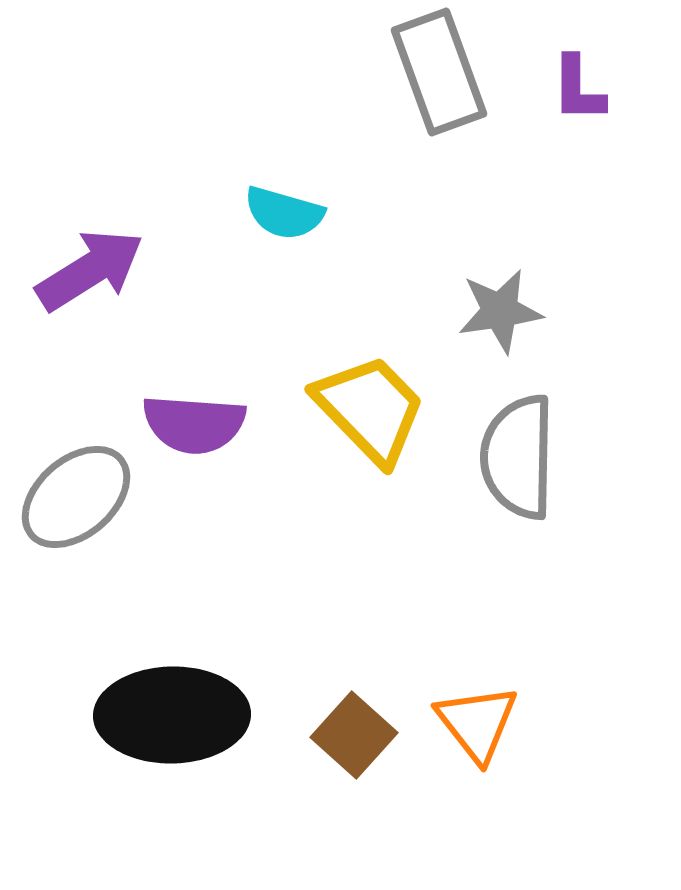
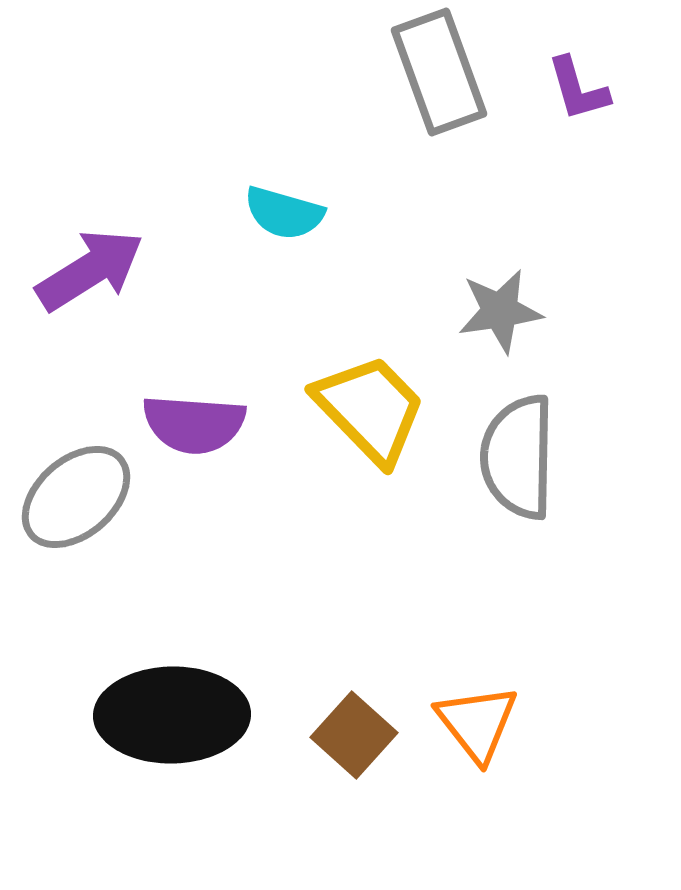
purple L-shape: rotated 16 degrees counterclockwise
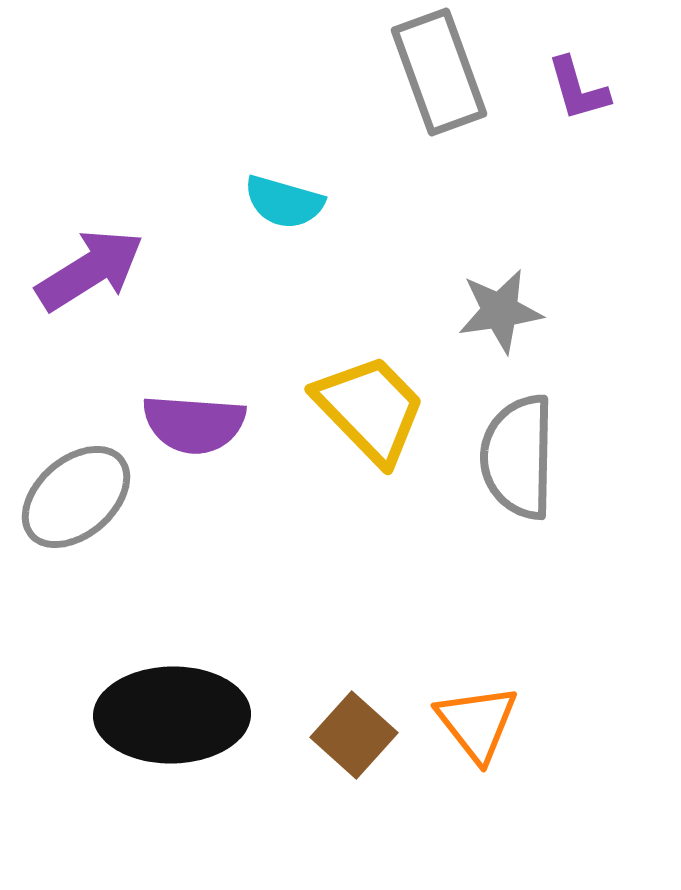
cyan semicircle: moved 11 px up
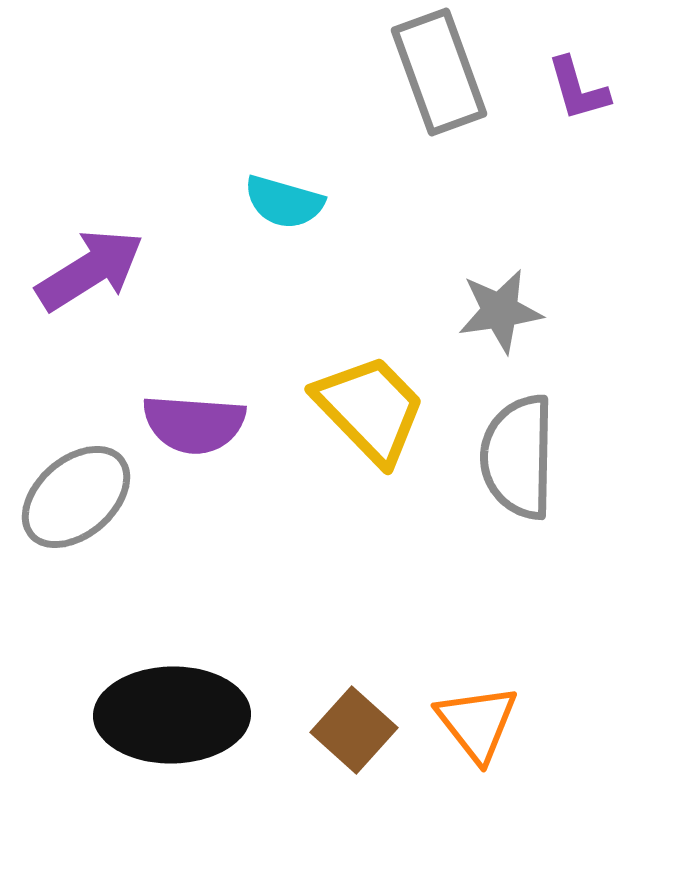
brown square: moved 5 px up
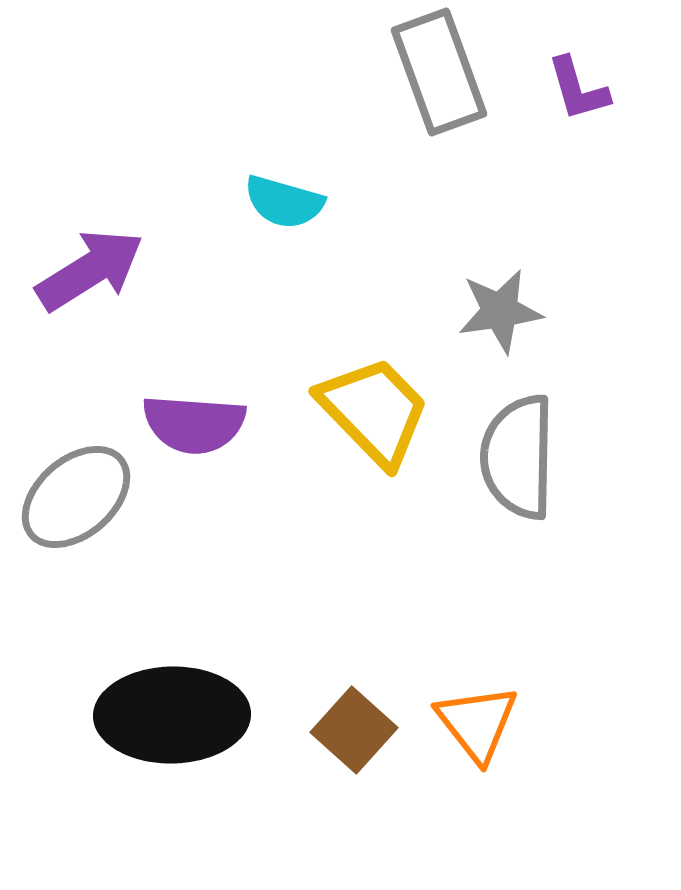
yellow trapezoid: moved 4 px right, 2 px down
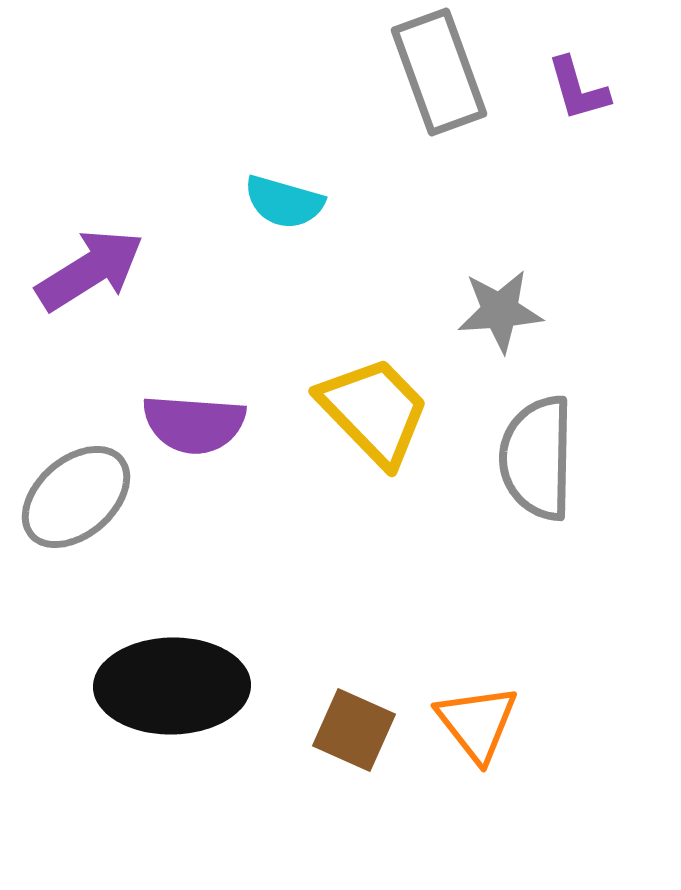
gray star: rotated 4 degrees clockwise
gray semicircle: moved 19 px right, 1 px down
black ellipse: moved 29 px up
brown square: rotated 18 degrees counterclockwise
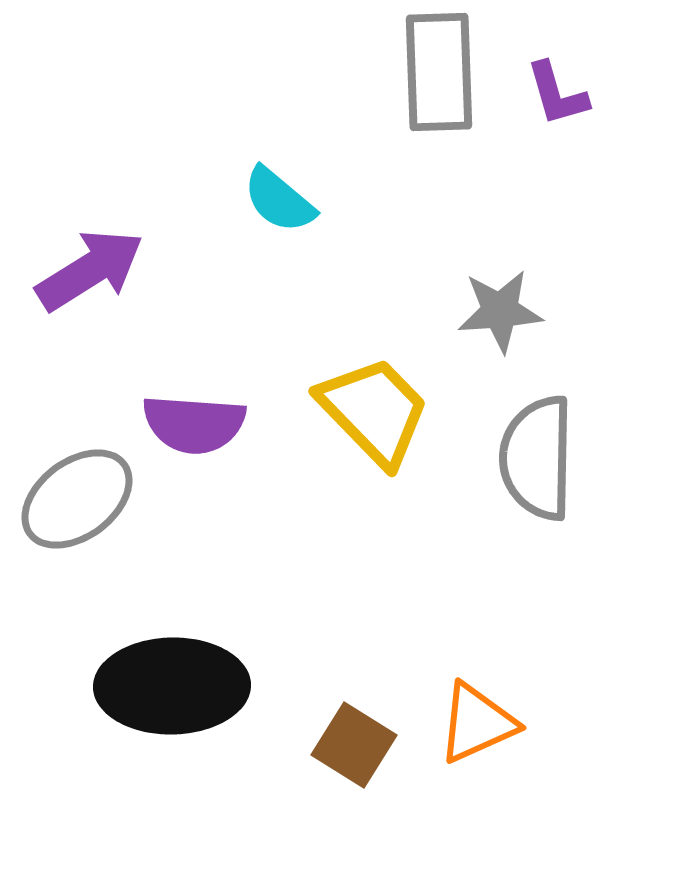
gray rectangle: rotated 18 degrees clockwise
purple L-shape: moved 21 px left, 5 px down
cyan semicircle: moved 5 px left, 2 px up; rotated 24 degrees clockwise
gray ellipse: moved 1 px right, 2 px down; rotated 4 degrees clockwise
orange triangle: rotated 44 degrees clockwise
brown square: moved 15 px down; rotated 8 degrees clockwise
